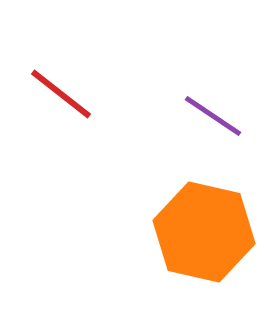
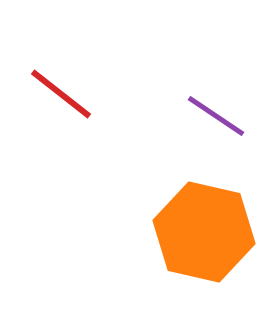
purple line: moved 3 px right
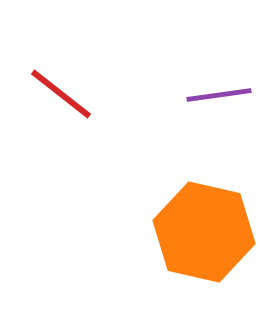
purple line: moved 3 px right, 21 px up; rotated 42 degrees counterclockwise
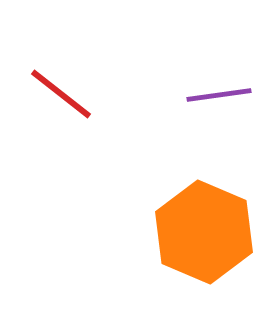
orange hexagon: rotated 10 degrees clockwise
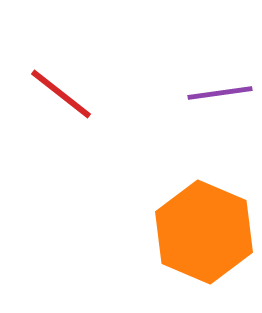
purple line: moved 1 px right, 2 px up
